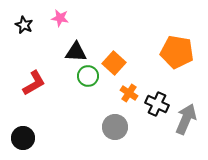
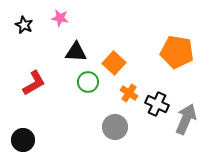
green circle: moved 6 px down
black circle: moved 2 px down
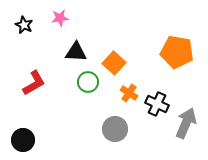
pink star: rotated 18 degrees counterclockwise
gray arrow: moved 4 px down
gray circle: moved 2 px down
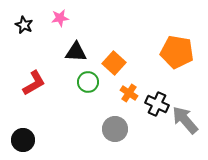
gray arrow: moved 1 px left, 3 px up; rotated 64 degrees counterclockwise
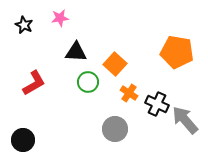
orange square: moved 1 px right, 1 px down
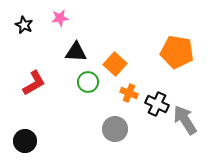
orange cross: rotated 12 degrees counterclockwise
gray arrow: rotated 8 degrees clockwise
black circle: moved 2 px right, 1 px down
